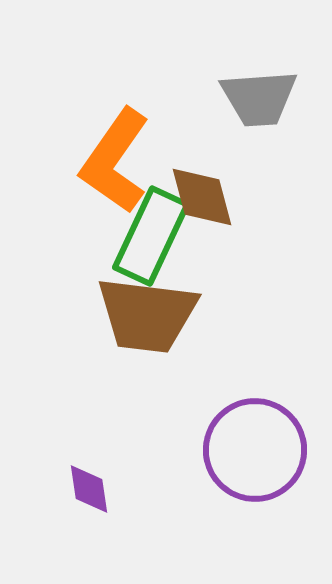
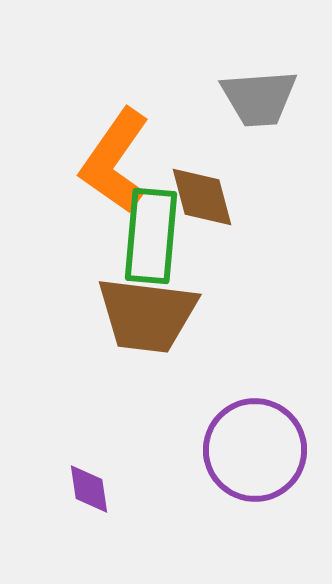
green rectangle: rotated 20 degrees counterclockwise
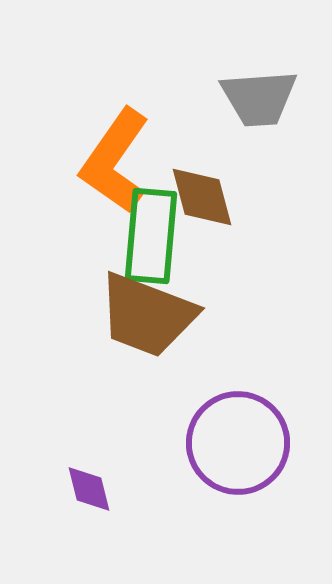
brown trapezoid: rotated 14 degrees clockwise
purple circle: moved 17 px left, 7 px up
purple diamond: rotated 6 degrees counterclockwise
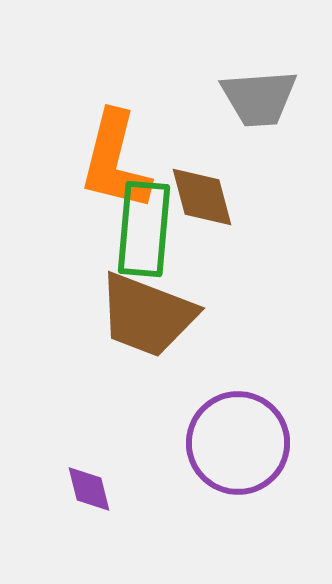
orange L-shape: rotated 21 degrees counterclockwise
green rectangle: moved 7 px left, 7 px up
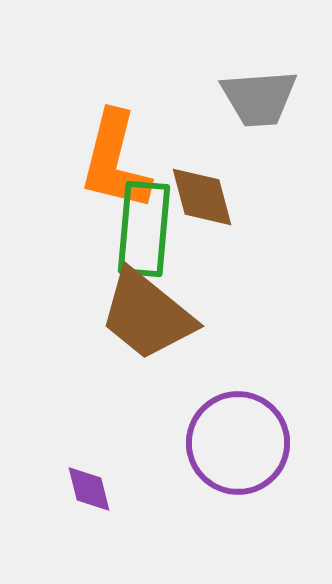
brown trapezoid: rotated 18 degrees clockwise
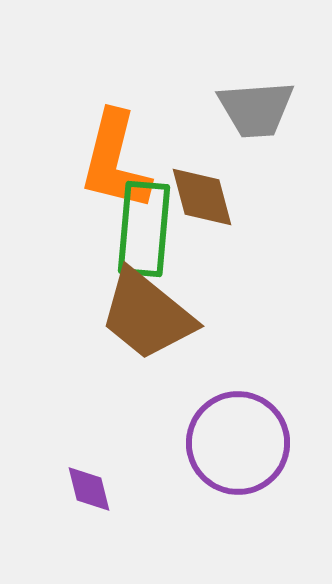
gray trapezoid: moved 3 px left, 11 px down
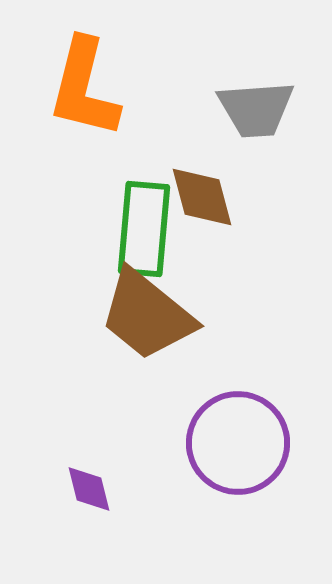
orange L-shape: moved 31 px left, 73 px up
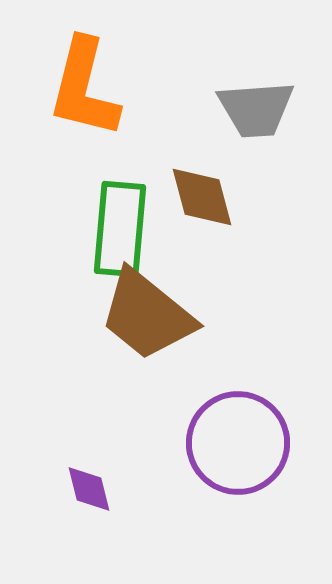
green rectangle: moved 24 px left
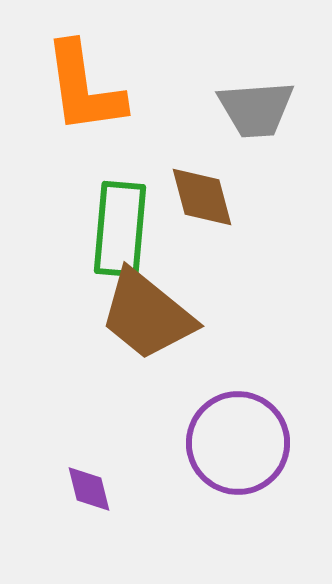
orange L-shape: rotated 22 degrees counterclockwise
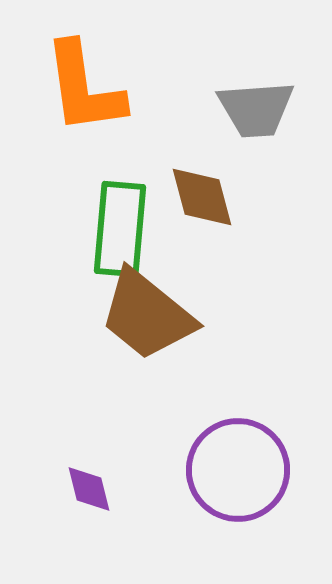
purple circle: moved 27 px down
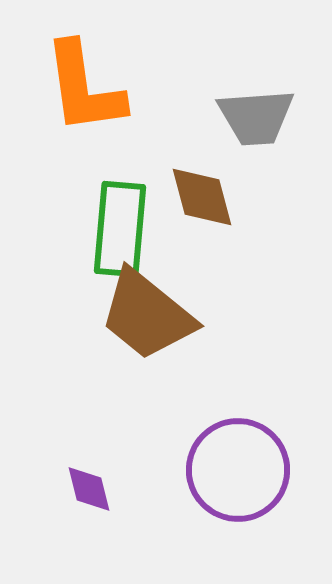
gray trapezoid: moved 8 px down
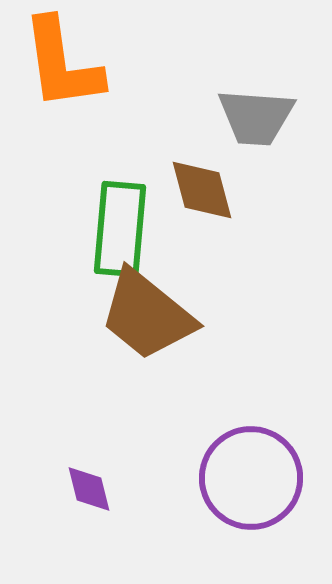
orange L-shape: moved 22 px left, 24 px up
gray trapezoid: rotated 8 degrees clockwise
brown diamond: moved 7 px up
purple circle: moved 13 px right, 8 px down
